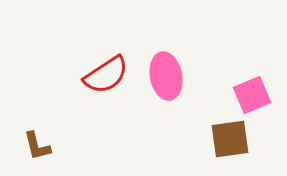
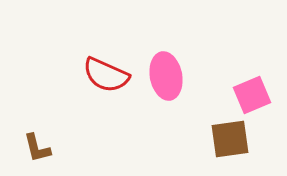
red semicircle: rotated 57 degrees clockwise
brown L-shape: moved 2 px down
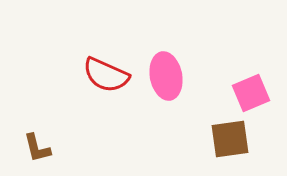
pink square: moved 1 px left, 2 px up
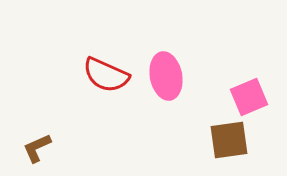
pink square: moved 2 px left, 4 px down
brown square: moved 1 px left, 1 px down
brown L-shape: rotated 80 degrees clockwise
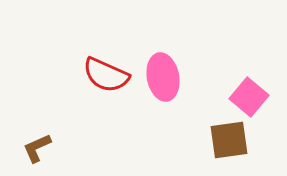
pink ellipse: moved 3 px left, 1 px down
pink square: rotated 27 degrees counterclockwise
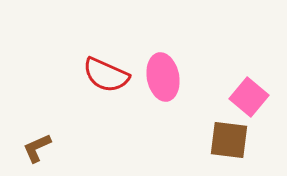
brown square: rotated 15 degrees clockwise
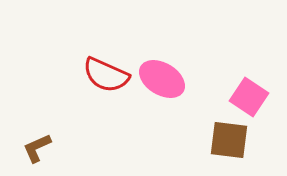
pink ellipse: moved 1 px left, 2 px down; rotated 48 degrees counterclockwise
pink square: rotated 6 degrees counterclockwise
